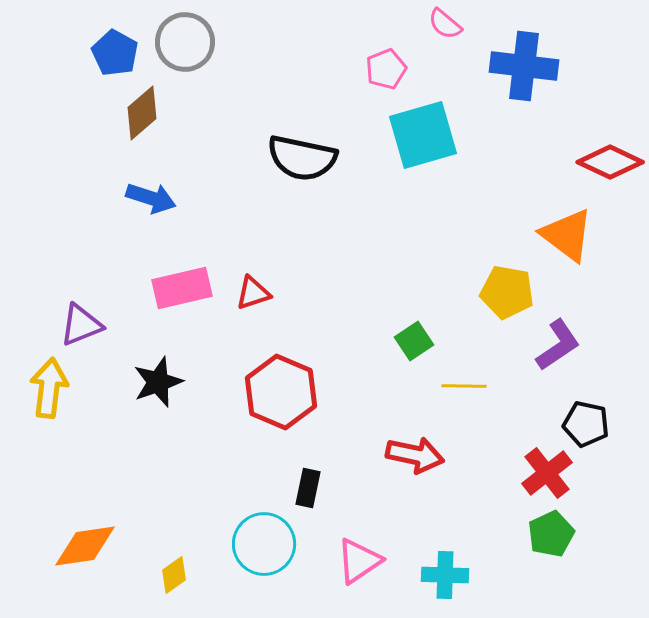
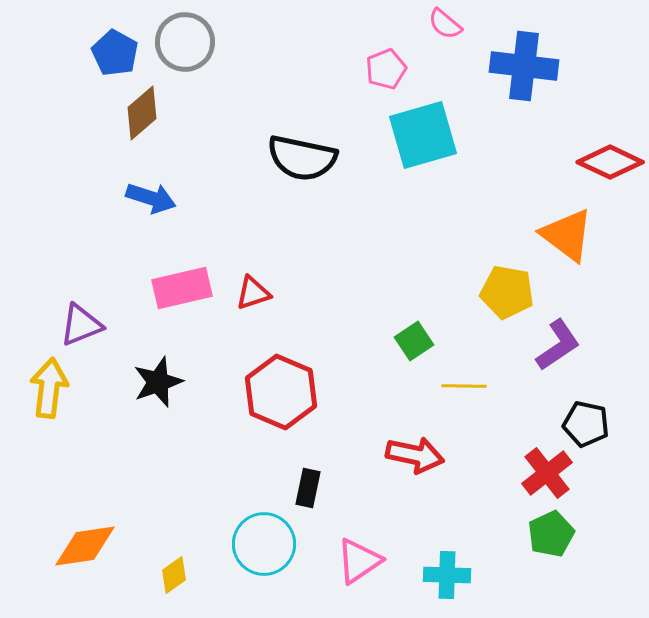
cyan cross: moved 2 px right
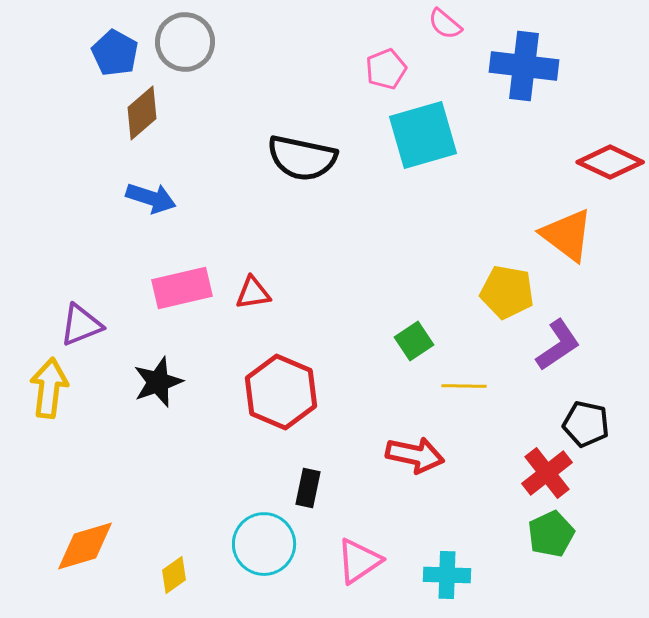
red triangle: rotated 9 degrees clockwise
orange diamond: rotated 8 degrees counterclockwise
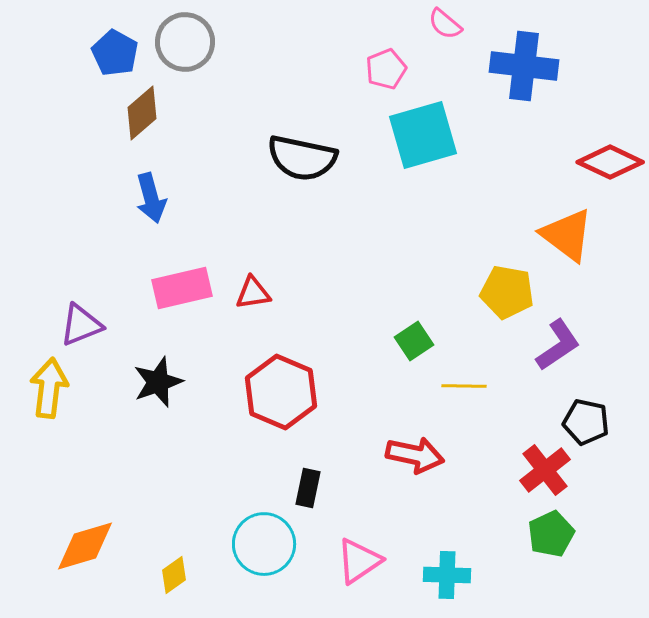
blue arrow: rotated 57 degrees clockwise
black pentagon: moved 2 px up
red cross: moved 2 px left, 3 px up
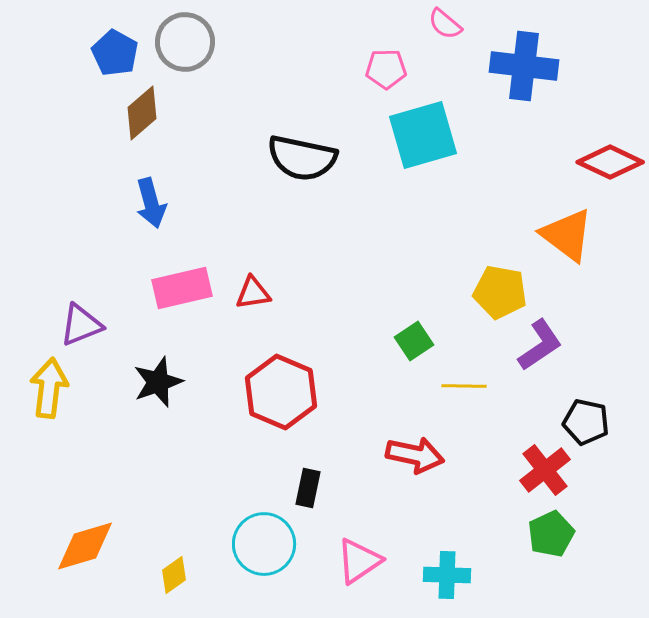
pink pentagon: rotated 21 degrees clockwise
blue arrow: moved 5 px down
yellow pentagon: moved 7 px left
purple L-shape: moved 18 px left
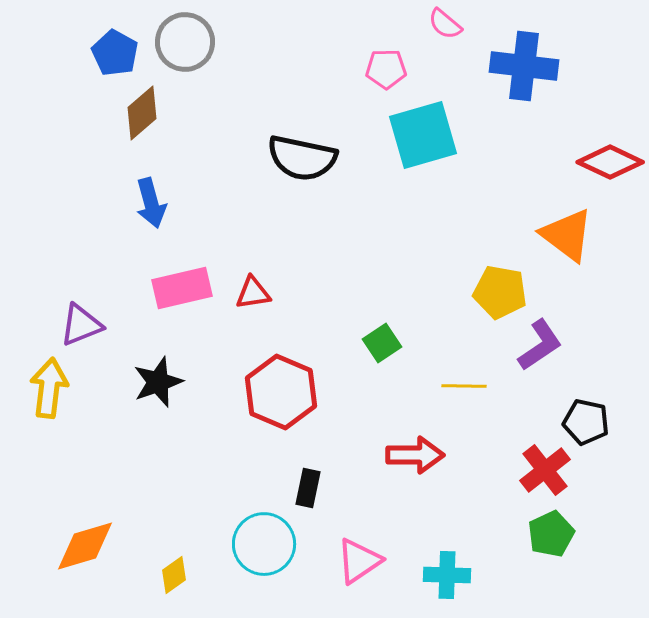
green square: moved 32 px left, 2 px down
red arrow: rotated 12 degrees counterclockwise
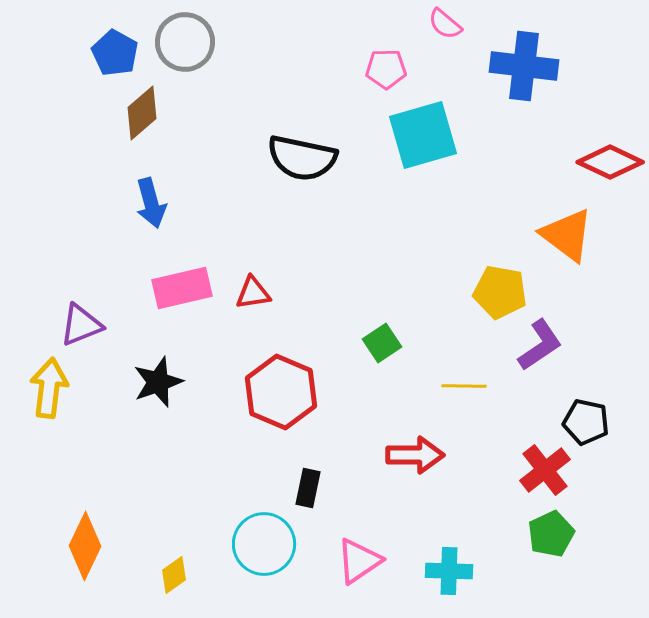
orange diamond: rotated 48 degrees counterclockwise
cyan cross: moved 2 px right, 4 px up
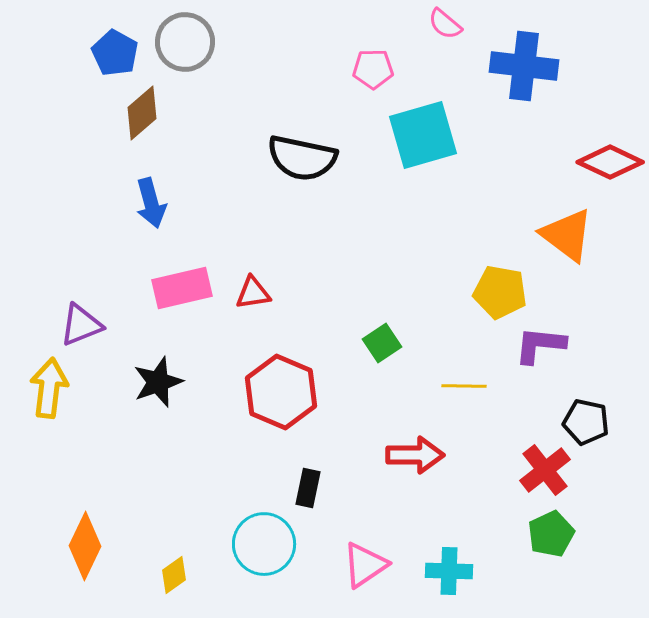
pink pentagon: moved 13 px left
purple L-shape: rotated 140 degrees counterclockwise
pink triangle: moved 6 px right, 4 px down
